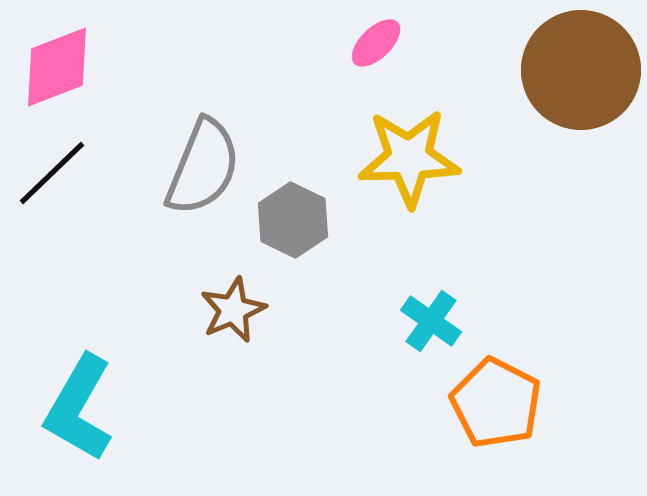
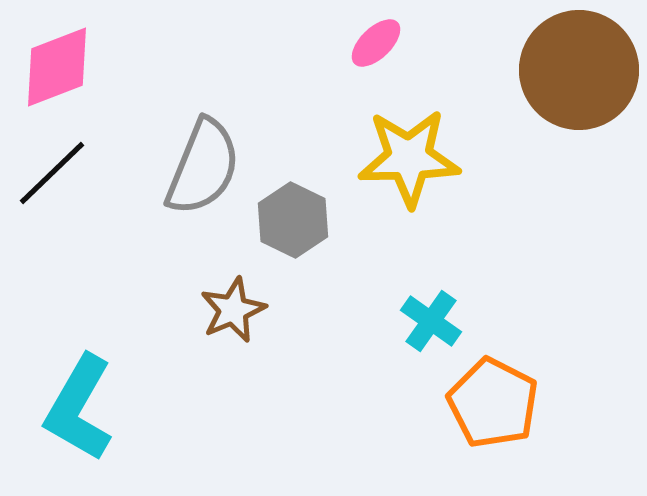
brown circle: moved 2 px left
orange pentagon: moved 3 px left
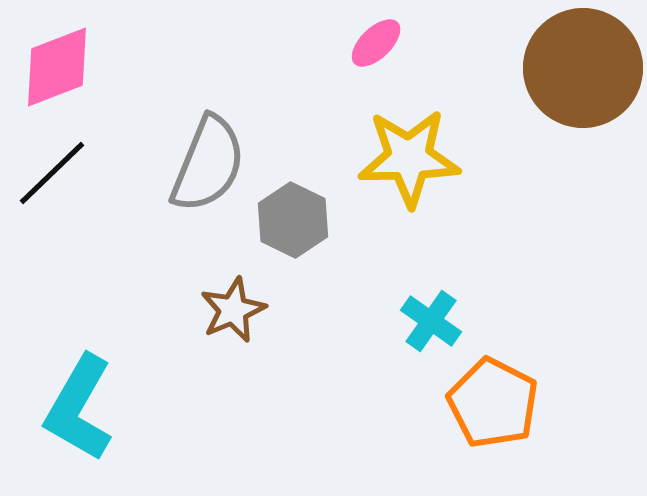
brown circle: moved 4 px right, 2 px up
gray semicircle: moved 5 px right, 3 px up
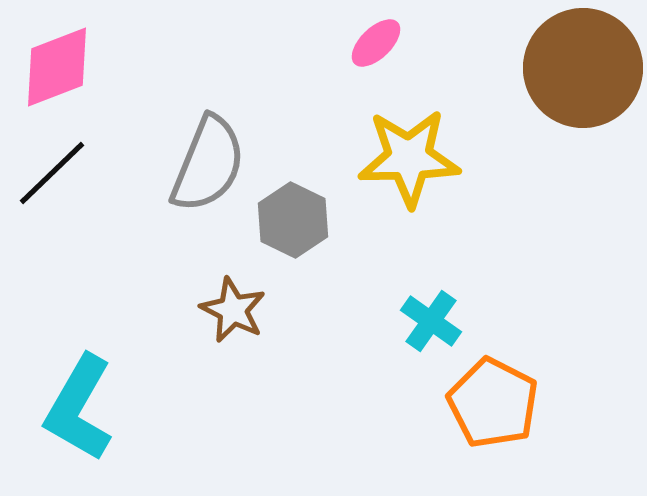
brown star: rotated 22 degrees counterclockwise
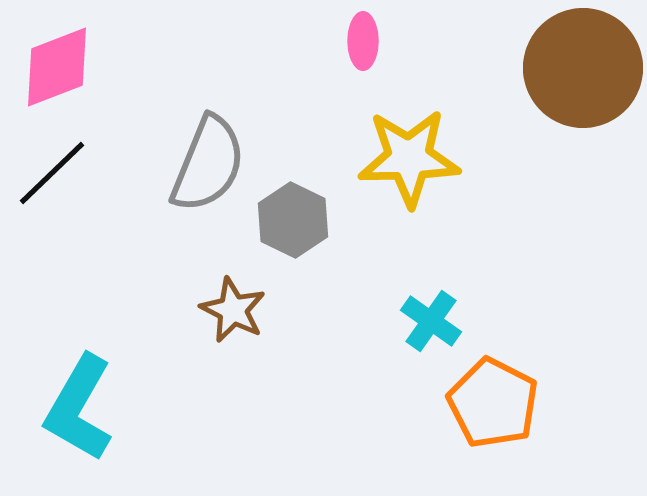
pink ellipse: moved 13 px left, 2 px up; rotated 46 degrees counterclockwise
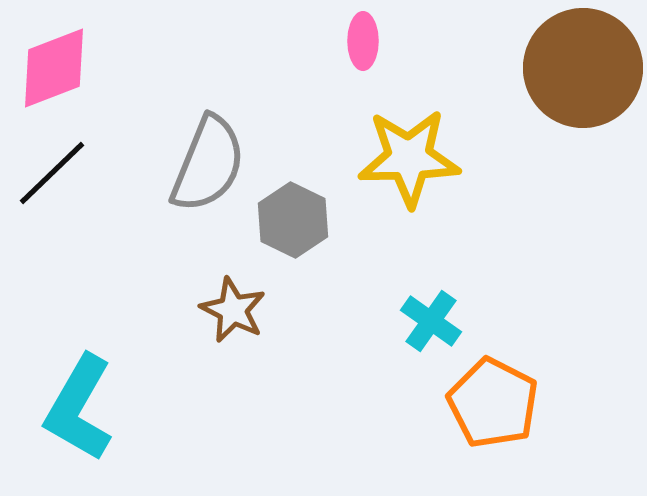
pink diamond: moved 3 px left, 1 px down
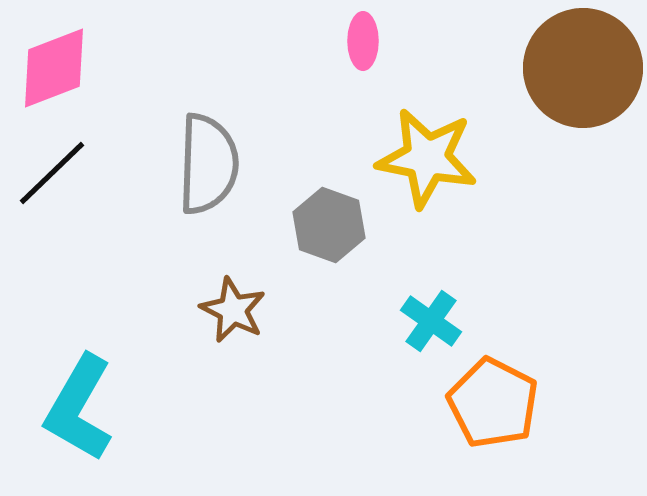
yellow star: moved 18 px right; rotated 12 degrees clockwise
gray semicircle: rotated 20 degrees counterclockwise
gray hexagon: moved 36 px right, 5 px down; rotated 6 degrees counterclockwise
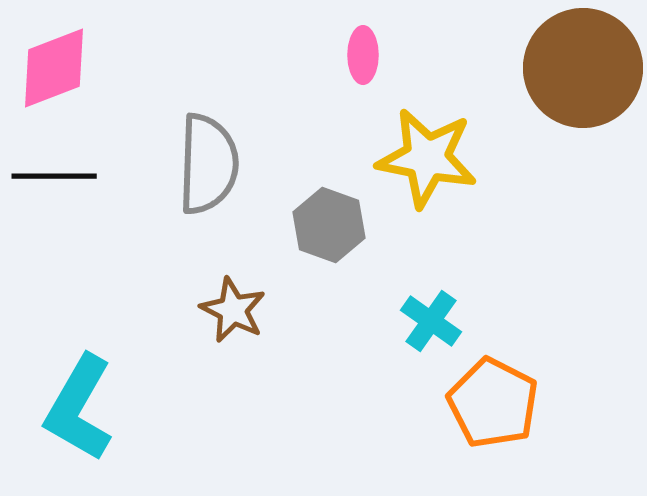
pink ellipse: moved 14 px down
black line: moved 2 px right, 3 px down; rotated 44 degrees clockwise
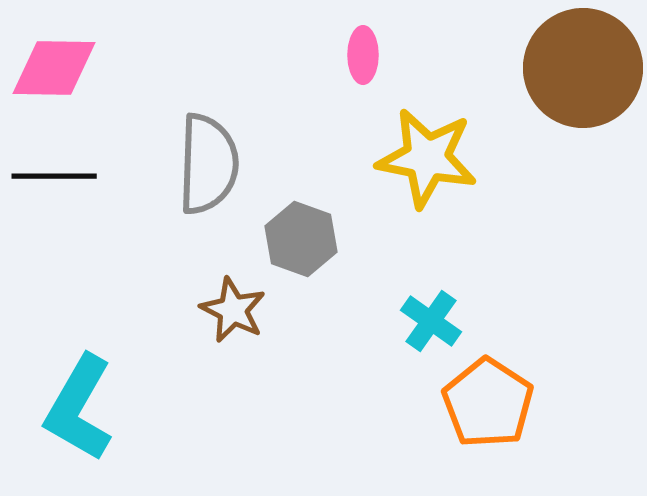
pink diamond: rotated 22 degrees clockwise
gray hexagon: moved 28 px left, 14 px down
orange pentagon: moved 5 px left; rotated 6 degrees clockwise
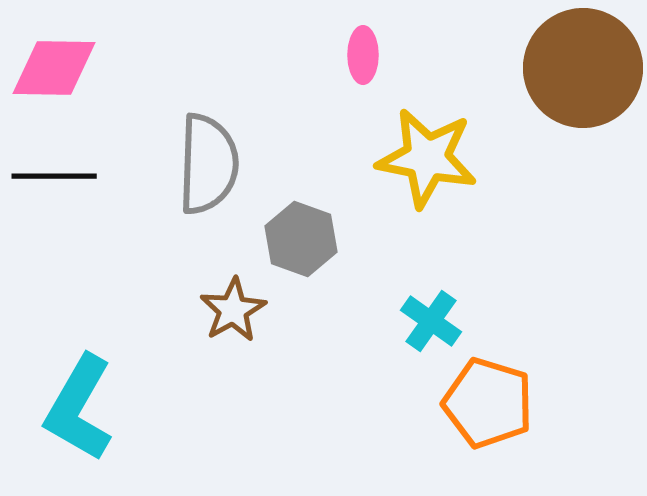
brown star: rotated 16 degrees clockwise
orange pentagon: rotated 16 degrees counterclockwise
